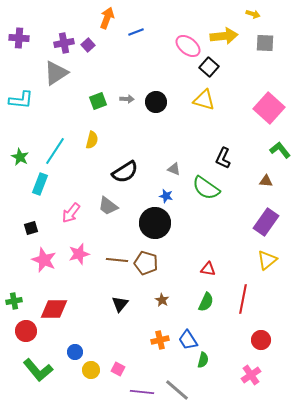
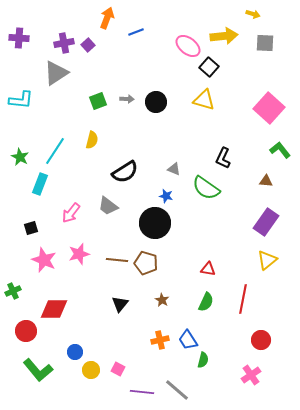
green cross at (14, 301): moved 1 px left, 10 px up; rotated 14 degrees counterclockwise
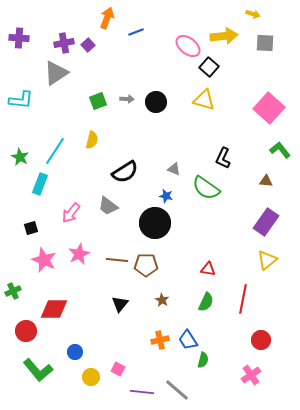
pink star at (79, 254): rotated 10 degrees counterclockwise
brown pentagon at (146, 263): moved 2 px down; rotated 15 degrees counterclockwise
yellow circle at (91, 370): moved 7 px down
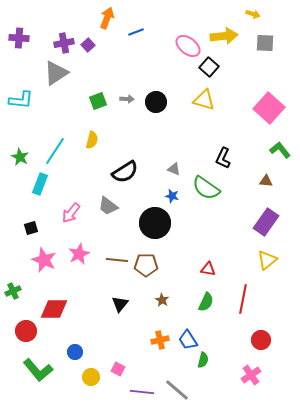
blue star at (166, 196): moved 6 px right
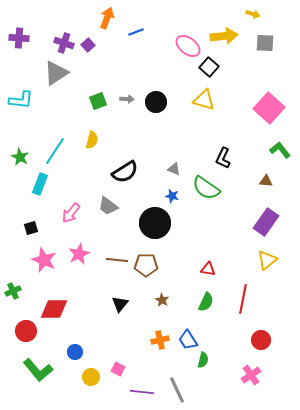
purple cross at (64, 43): rotated 30 degrees clockwise
gray line at (177, 390): rotated 24 degrees clockwise
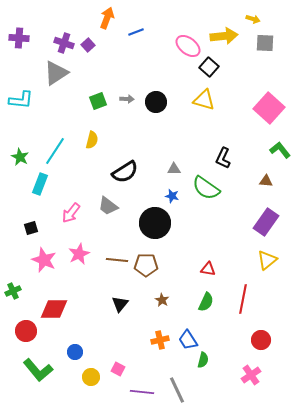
yellow arrow at (253, 14): moved 5 px down
gray triangle at (174, 169): rotated 24 degrees counterclockwise
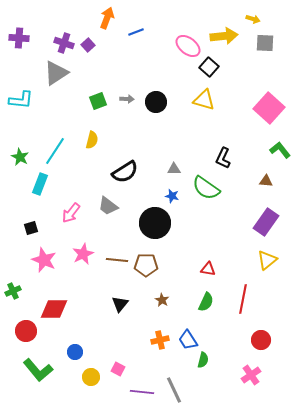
pink star at (79, 254): moved 4 px right
gray line at (177, 390): moved 3 px left
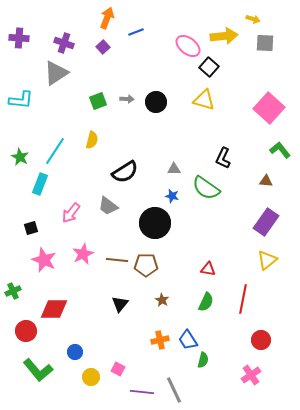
purple square at (88, 45): moved 15 px right, 2 px down
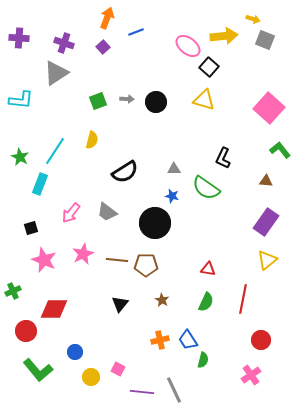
gray square at (265, 43): moved 3 px up; rotated 18 degrees clockwise
gray trapezoid at (108, 206): moved 1 px left, 6 px down
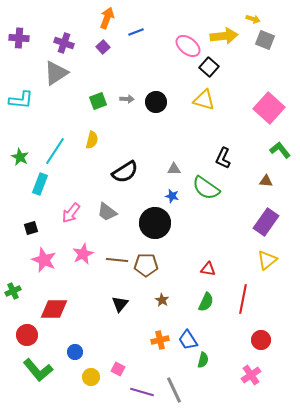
red circle at (26, 331): moved 1 px right, 4 px down
purple line at (142, 392): rotated 10 degrees clockwise
